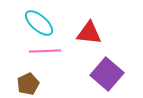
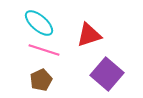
red triangle: moved 2 px down; rotated 24 degrees counterclockwise
pink line: moved 1 px left, 1 px up; rotated 20 degrees clockwise
brown pentagon: moved 13 px right, 4 px up
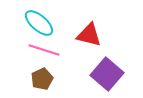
red triangle: rotated 32 degrees clockwise
brown pentagon: moved 1 px right, 1 px up
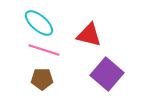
brown pentagon: rotated 25 degrees clockwise
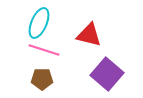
cyan ellipse: rotated 72 degrees clockwise
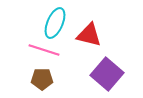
cyan ellipse: moved 16 px right
